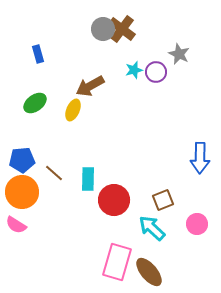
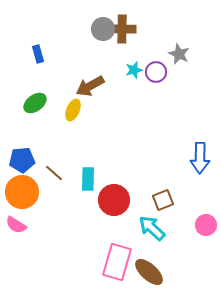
brown cross: rotated 36 degrees counterclockwise
pink circle: moved 9 px right, 1 px down
brown ellipse: rotated 8 degrees counterclockwise
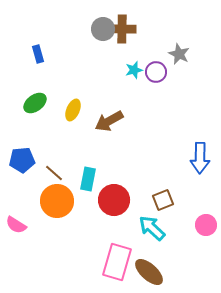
brown arrow: moved 19 px right, 35 px down
cyan rectangle: rotated 10 degrees clockwise
orange circle: moved 35 px right, 9 px down
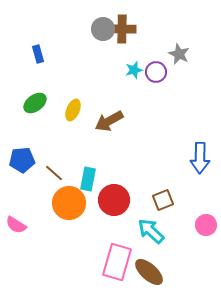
orange circle: moved 12 px right, 2 px down
cyan arrow: moved 1 px left, 3 px down
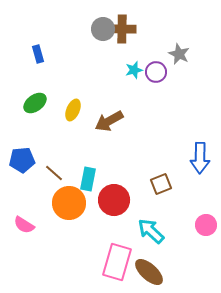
brown square: moved 2 px left, 16 px up
pink semicircle: moved 8 px right
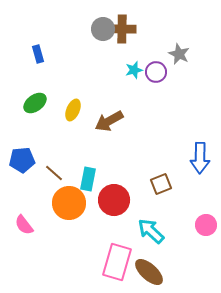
pink semicircle: rotated 20 degrees clockwise
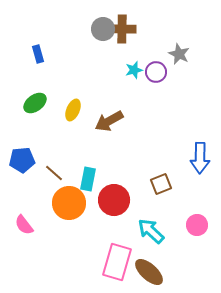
pink circle: moved 9 px left
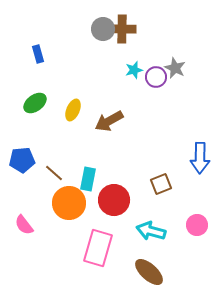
gray star: moved 4 px left, 14 px down
purple circle: moved 5 px down
cyan arrow: rotated 28 degrees counterclockwise
pink rectangle: moved 19 px left, 14 px up
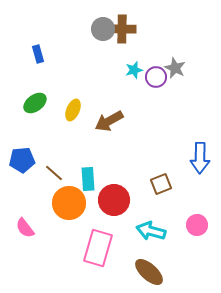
cyan rectangle: rotated 15 degrees counterclockwise
pink semicircle: moved 1 px right, 3 px down
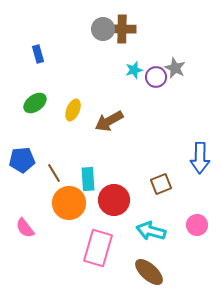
brown line: rotated 18 degrees clockwise
